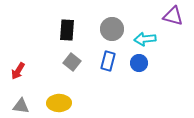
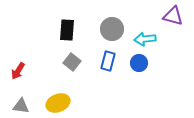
yellow ellipse: moved 1 px left; rotated 20 degrees counterclockwise
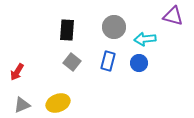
gray circle: moved 2 px right, 2 px up
red arrow: moved 1 px left, 1 px down
gray triangle: moved 1 px right, 1 px up; rotated 30 degrees counterclockwise
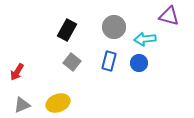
purple triangle: moved 4 px left
black rectangle: rotated 25 degrees clockwise
blue rectangle: moved 1 px right
